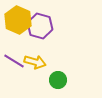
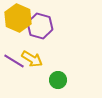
yellow hexagon: moved 2 px up
yellow arrow: moved 3 px left, 3 px up; rotated 15 degrees clockwise
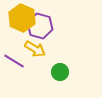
yellow hexagon: moved 4 px right
yellow arrow: moved 3 px right, 10 px up
green circle: moved 2 px right, 8 px up
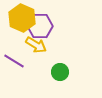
purple hexagon: rotated 15 degrees counterclockwise
yellow arrow: moved 1 px right, 4 px up
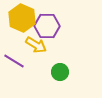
purple hexagon: moved 7 px right
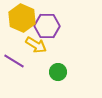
green circle: moved 2 px left
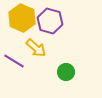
purple hexagon: moved 3 px right, 5 px up; rotated 15 degrees clockwise
yellow arrow: moved 3 px down; rotated 10 degrees clockwise
green circle: moved 8 px right
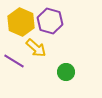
yellow hexagon: moved 1 px left, 4 px down
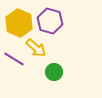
yellow hexagon: moved 2 px left, 1 px down
purple line: moved 2 px up
green circle: moved 12 px left
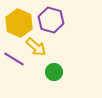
purple hexagon: moved 1 px right, 1 px up
yellow arrow: moved 1 px up
